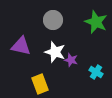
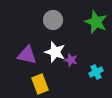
purple triangle: moved 6 px right, 9 px down
cyan cross: rotated 32 degrees clockwise
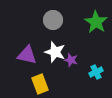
green star: rotated 10 degrees clockwise
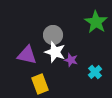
gray circle: moved 15 px down
cyan cross: moved 1 px left; rotated 16 degrees counterclockwise
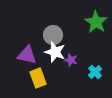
yellow rectangle: moved 2 px left, 6 px up
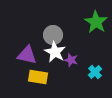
white star: rotated 10 degrees clockwise
yellow rectangle: moved 1 px up; rotated 60 degrees counterclockwise
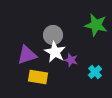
green star: moved 3 px down; rotated 20 degrees counterclockwise
purple triangle: rotated 30 degrees counterclockwise
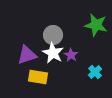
white star: moved 2 px left, 1 px down
purple star: moved 5 px up; rotated 16 degrees clockwise
